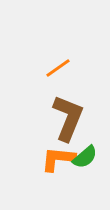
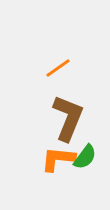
green semicircle: rotated 12 degrees counterclockwise
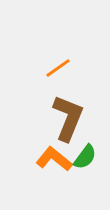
orange L-shape: moved 4 px left; rotated 33 degrees clockwise
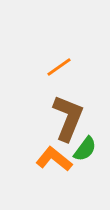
orange line: moved 1 px right, 1 px up
green semicircle: moved 8 px up
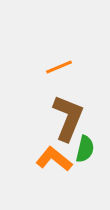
orange line: rotated 12 degrees clockwise
green semicircle: rotated 24 degrees counterclockwise
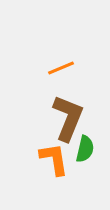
orange line: moved 2 px right, 1 px down
orange L-shape: rotated 42 degrees clockwise
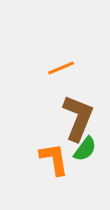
brown L-shape: moved 10 px right
green semicircle: rotated 24 degrees clockwise
